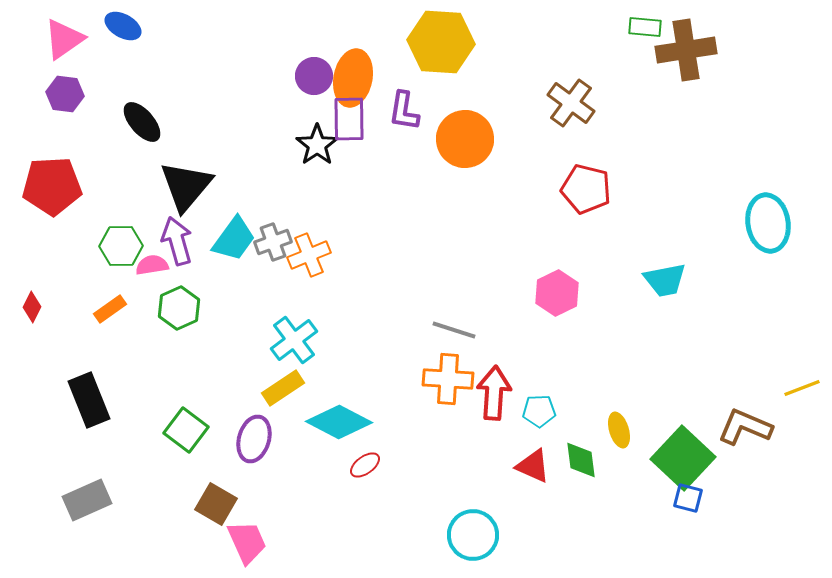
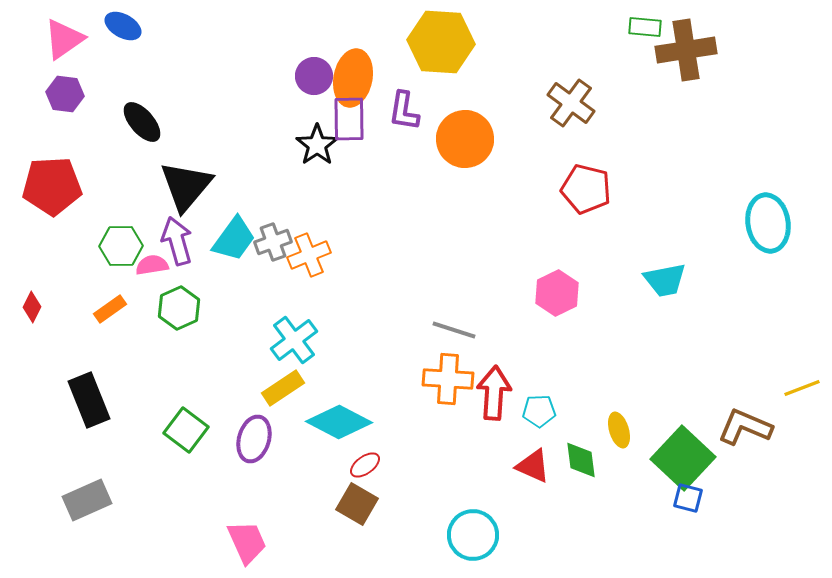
brown square at (216, 504): moved 141 px right
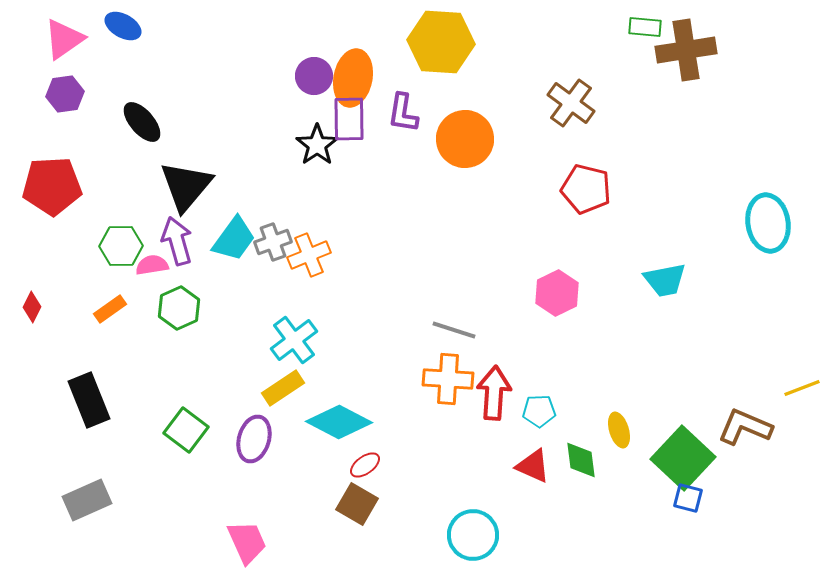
purple hexagon at (65, 94): rotated 15 degrees counterclockwise
purple L-shape at (404, 111): moved 1 px left, 2 px down
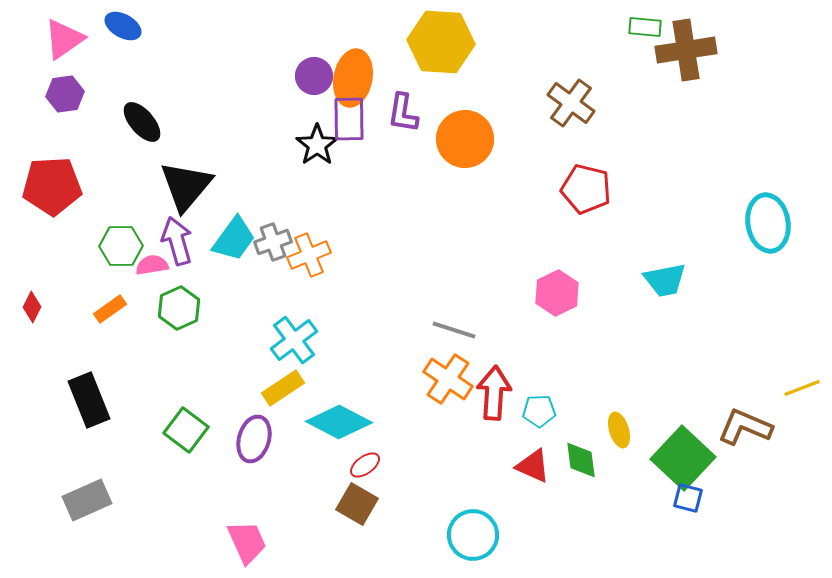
orange cross at (448, 379): rotated 30 degrees clockwise
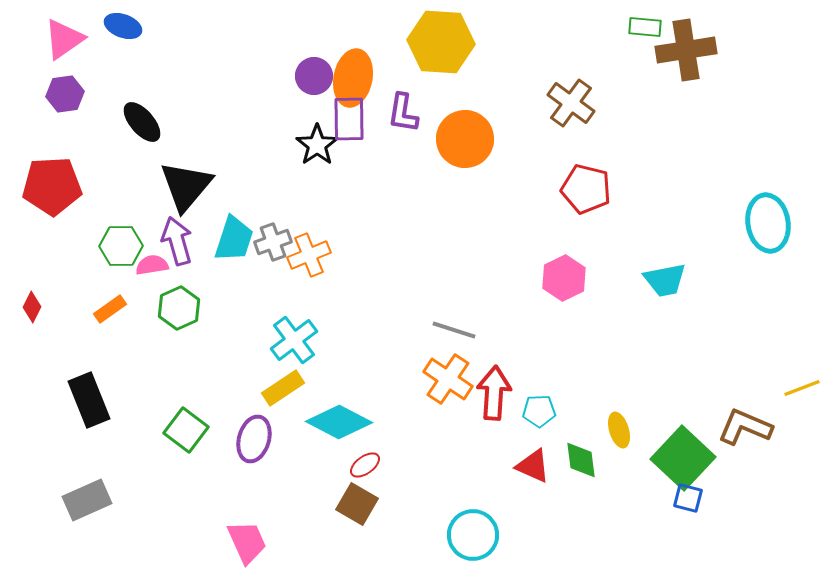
blue ellipse at (123, 26): rotated 9 degrees counterclockwise
cyan trapezoid at (234, 239): rotated 18 degrees counterclockwise
pink hexagon at (557, 293): moved 7 px right, 15 px up
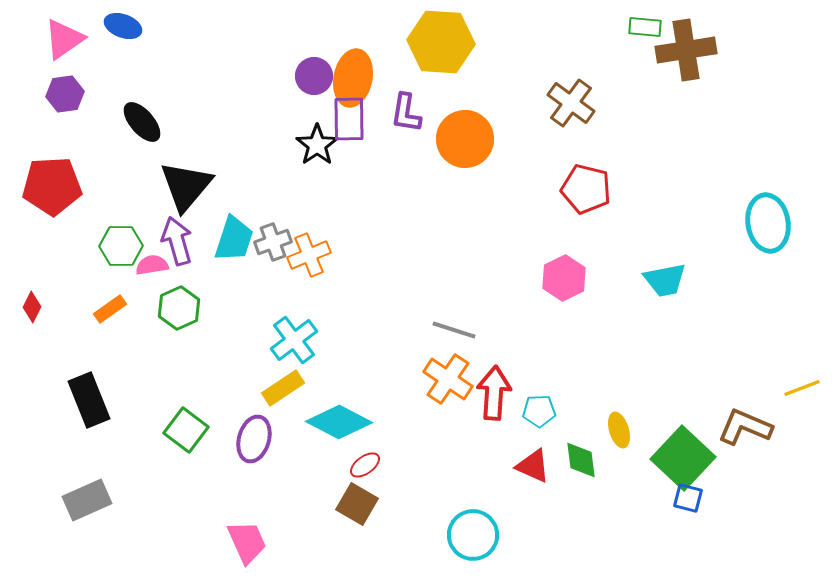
purple L-shape at (403, 113): moved 3 px right
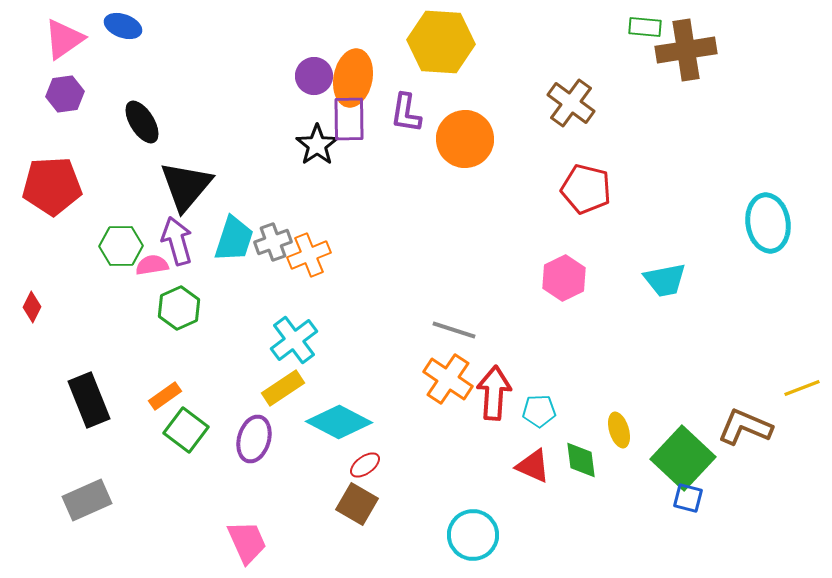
black ellipse at (142, 122): rotated 9 degrees clockwise
orange rectangle at (110, 309): moved 55 px right, 87 px down
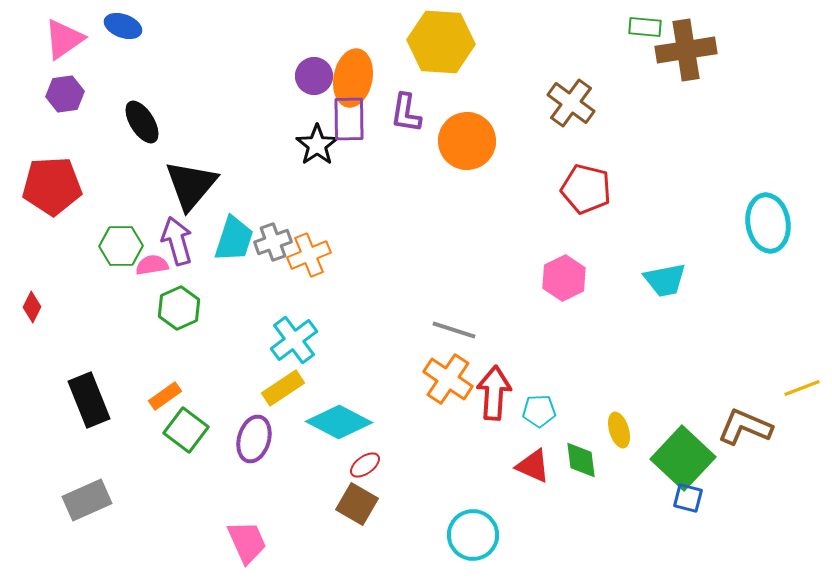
orange circle at (465, 139): moved 2 px right, 2 px down
black triangle at (186, 186): moved 5 px right, 1 px up
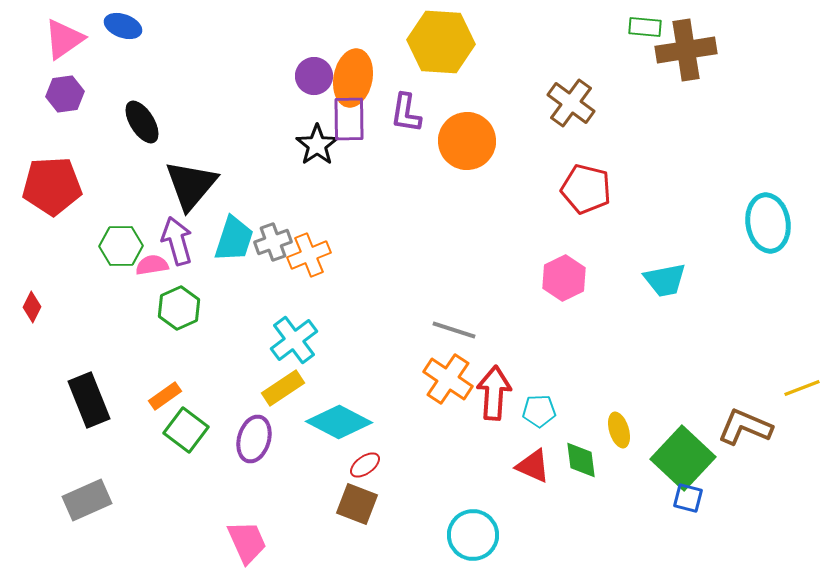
brown square at (357, 504): rotated 9 degrees counterclockwise
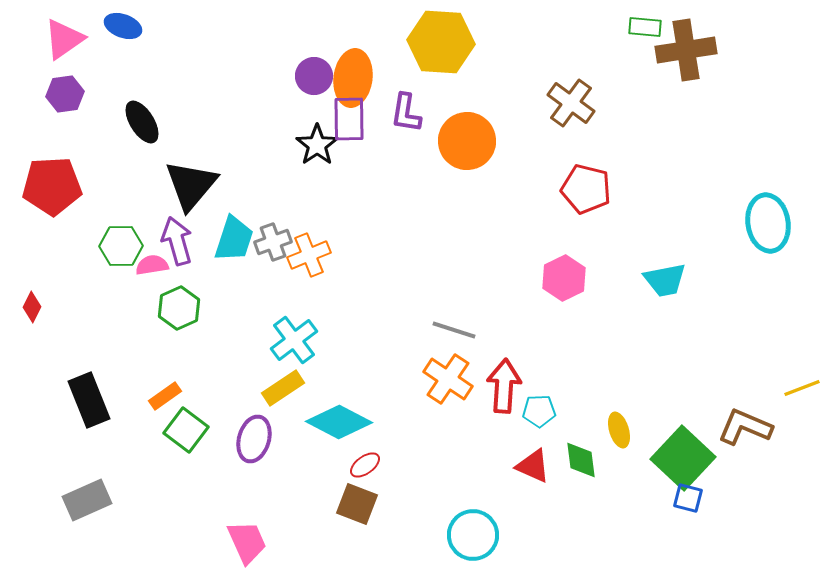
orange ellipse at (353, 78): rotated 4 degrees counterclockwise
red arrow at (494, 393): moved 10 px right, 7 px up
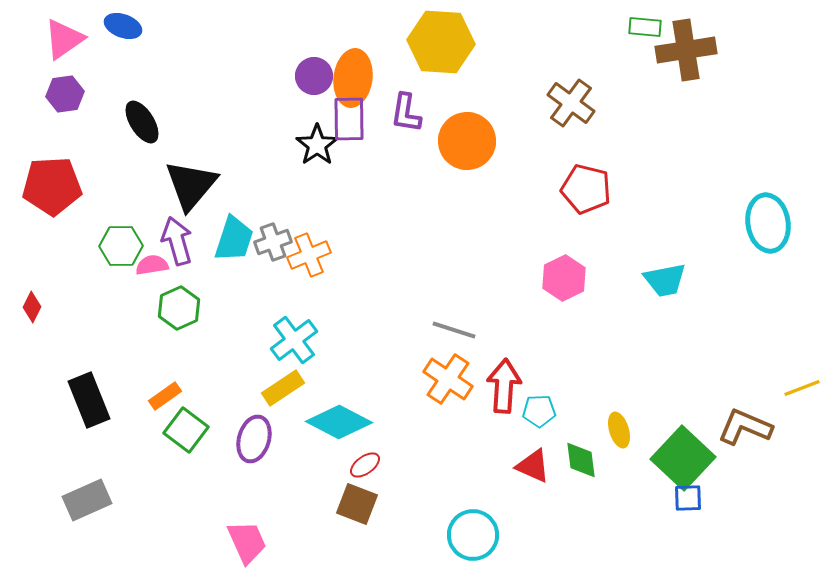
blue square at (688, 498): rotated 16 degrees counterclockwise
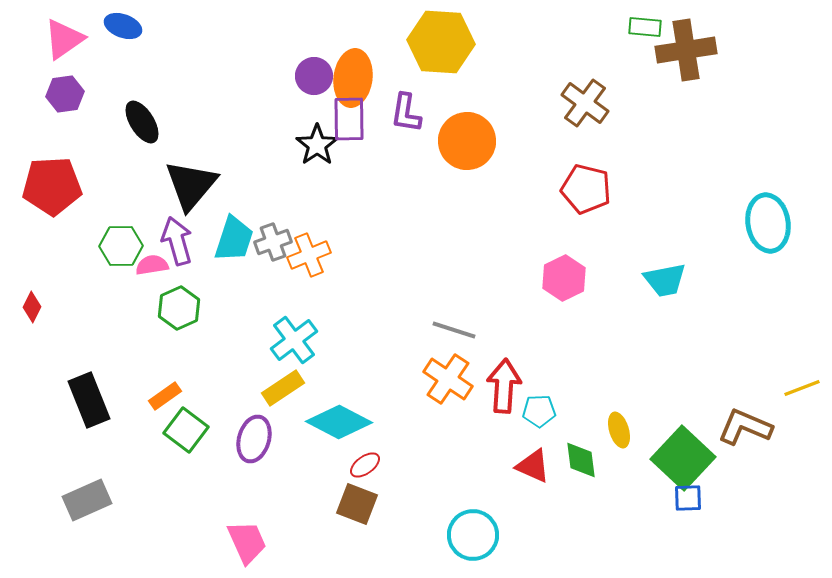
brown cross at (571, 103): moved 14 px right
